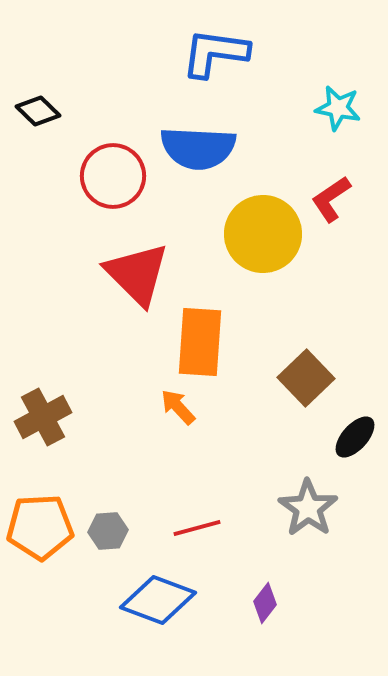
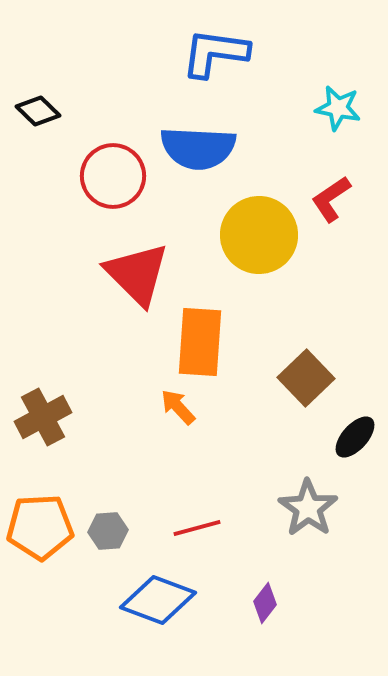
yellow circle: moved 4 px left, 1 px down
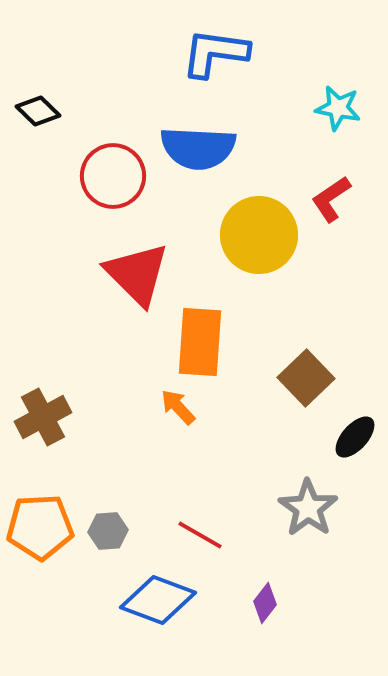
red line: moved 3 px right, 7 px down; rotated 45 degrees clockwise
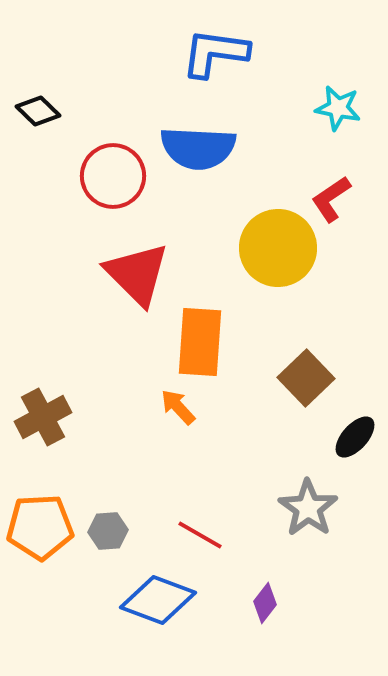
yellow circle: moved 19 px right, 13 px down
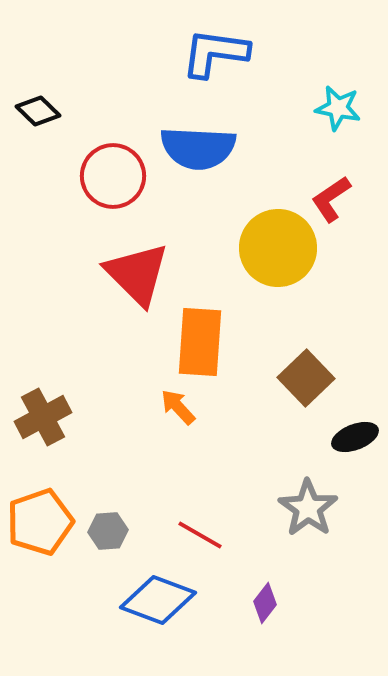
black ellipse: rotated 27 degrees clockwise
orange pentagon: moved 5 px up; rotated 16 degrees counterclockwise
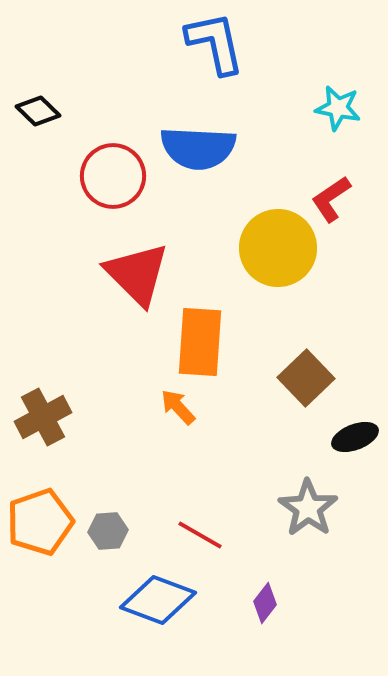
blue L-shape: moved 10 px up; rotated 70 degrees clockwise
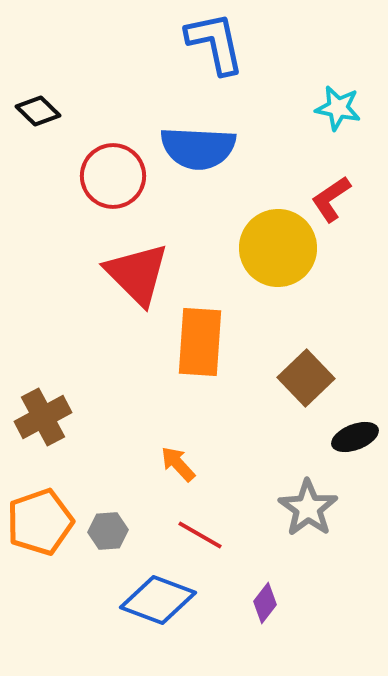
orange arrow: moved 57 px down
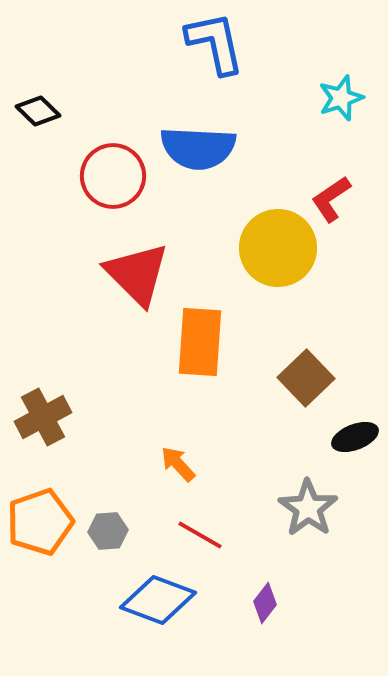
cyan star: moved 3 px right, 10 px up; rotated 30 degrees counterclockwise
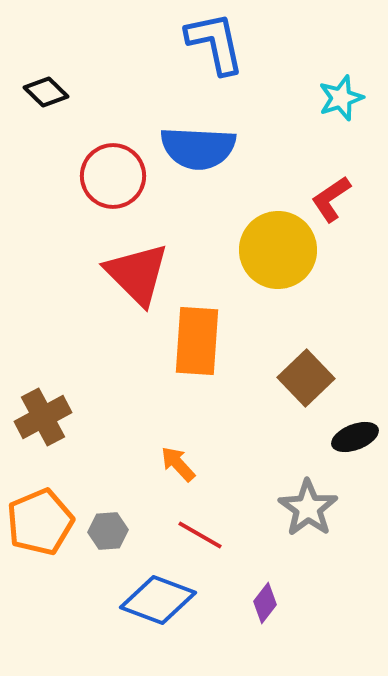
black diamond: moved 8 px right, 19 px up
yellow circle: moved 2 px down
orange rectangle: moved 3 px left, 1 px up
orange pentagon: rotated 4 degrees counterclockwise
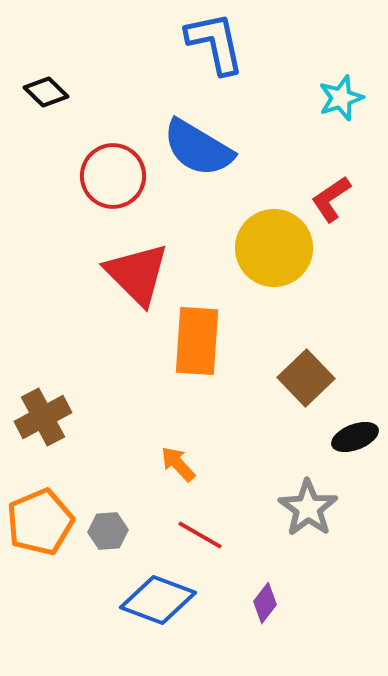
blue semicircle: rotated 28 degrees clockwise
yellow circle: moved 4 px left, 2 px up
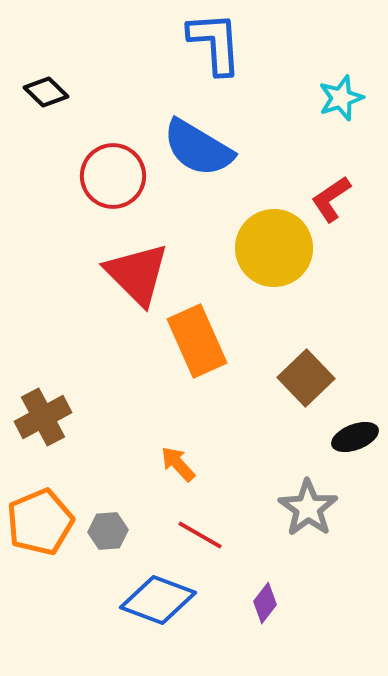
blue L-shape: rotated 8 degrees clockwise
orange rectangle: rotated 28 degrees counterclockwise
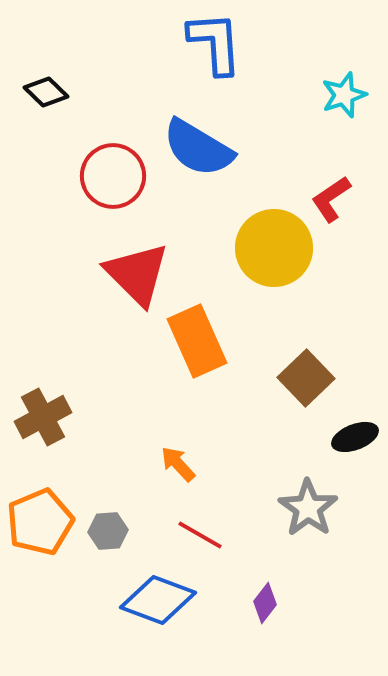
cyan star: moved 3 px right, 3 px up
